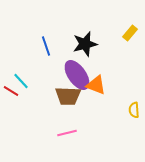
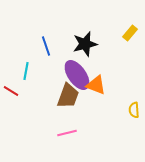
cyan line: moved 5 px right, 10 px up; rotated 54 degrees clockwise
brown trapezoid: rotated 72 degrees counterclockwise
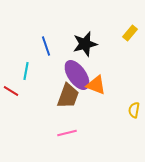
yellow semicircle: rotated 14 degrees clockwise
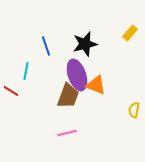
purple ellipse: rotated 16 degrees clockwise
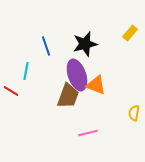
yellow semicircle: moved 3 px down
pink line: moved 21 px right
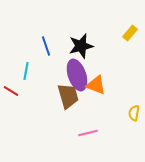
black star: moved 4 px left, 2 px down
brown trapezoid: rotated 36 degrees counterclockwise
